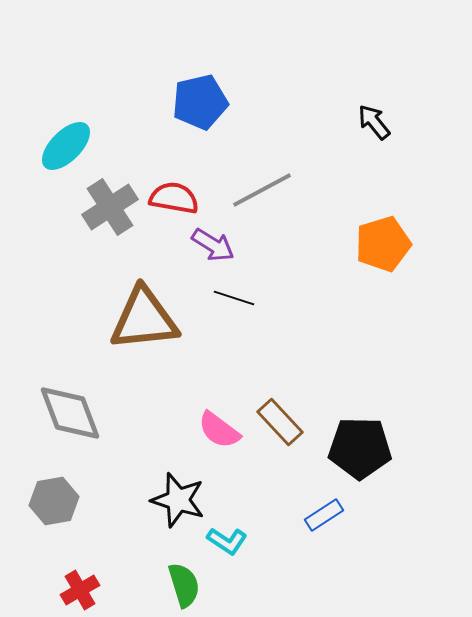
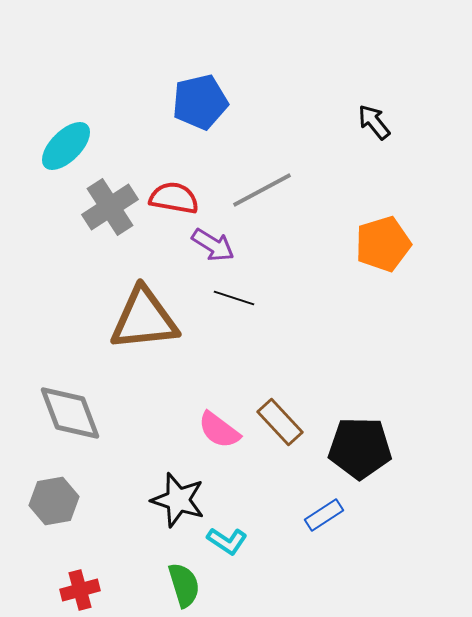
red cross: rotated 15 degrees clockwise
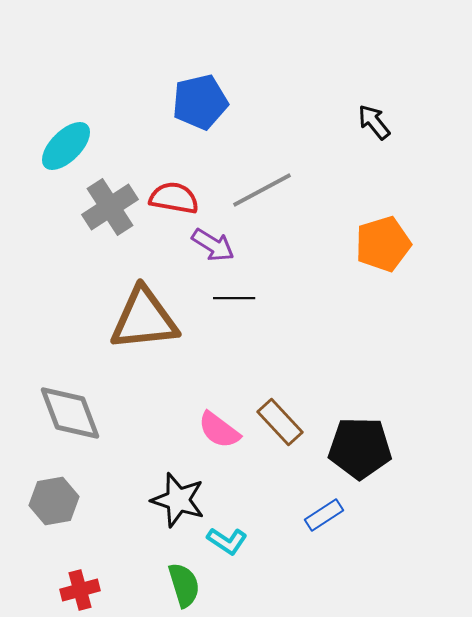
black line: rotated 18 degrees counterclockwise
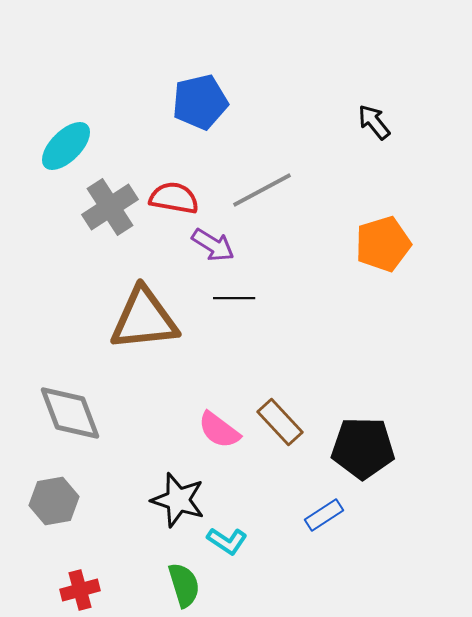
black pentagon: moved 3 px right
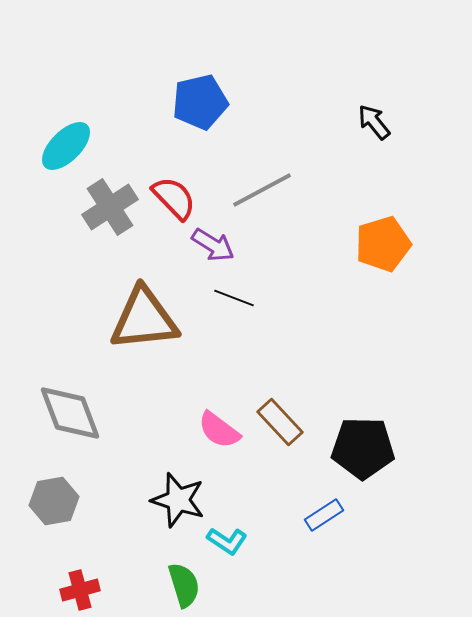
red semicircle: rotated 36 degrees clockwise
black line: rotated 21 degrees clockwise
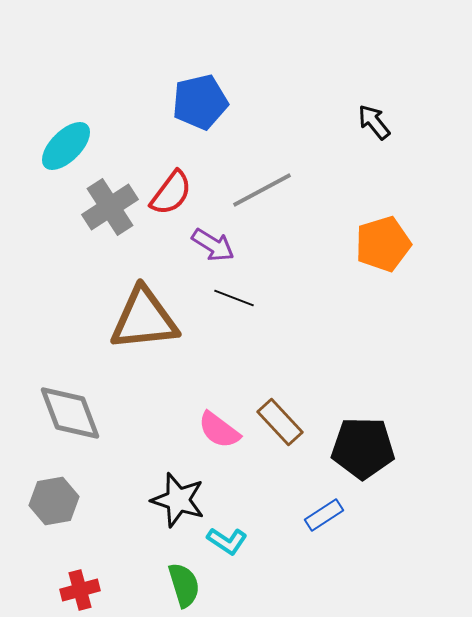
red semicircle: moved 3 px left, 5 px up; rotated 81 degrees clockwise
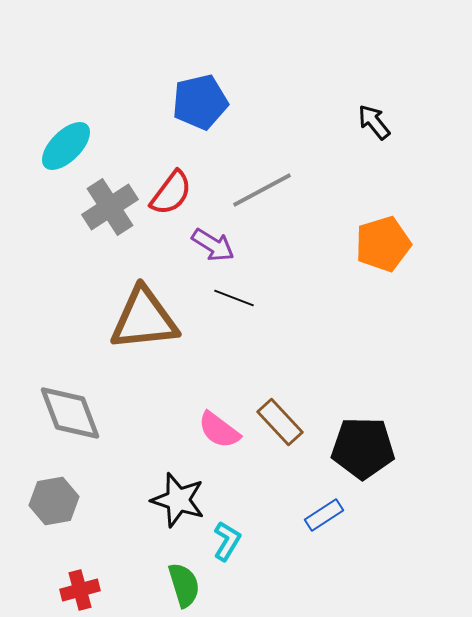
cyan L-shape: rotated 93 degrees counterclockwise
